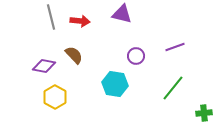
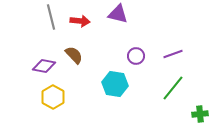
purple triangle: moved 4 px left
purple line: moved 2 px left, 7 px down
yellow hexagon: moved 2 px left
green cross: moved 4 px left, 1 px down
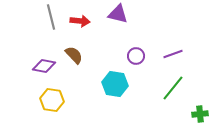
yellow hexagon: moved 1 px left, 3 px down; rotated 20 degrees counterclockwise
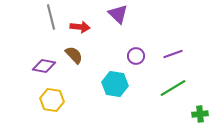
purple triangle: rotated 30 degrees clockwise
red arrow: moved 6 px down
green line: rotated 20 degrees clockwise
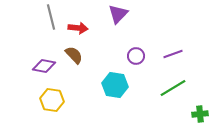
purple triangle: rotated 30 degrees clockwise
red arrow: moved 2 px left, 1 px down
cyan hexagon: moved 1 px down
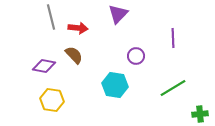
purple line: moved 16 px up; rotated 72 degrees counterclockwise
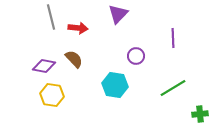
brown semicircle: moved 4 px down
yellow hexagon: moved 5 px up
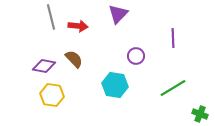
red arrow: moved 2 px up
green cross: rotated 28 degrees clockwise
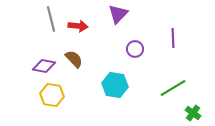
gray line: moved 2 px down
purple circle: moved 1 px left, 7 px up
green cross: moved 7 px left, 1 px up; rotated 14 degrees clockwise
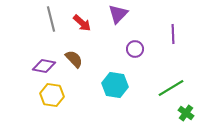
red arrow: moved 4 px right, 3 px up; rotated 36 degrees clockwise
purple line: moved 4 px up
green line: moved 2 px left
green cross: moved 7 px left
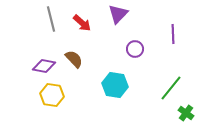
green line: rotated 20 degrees counterclockwise
